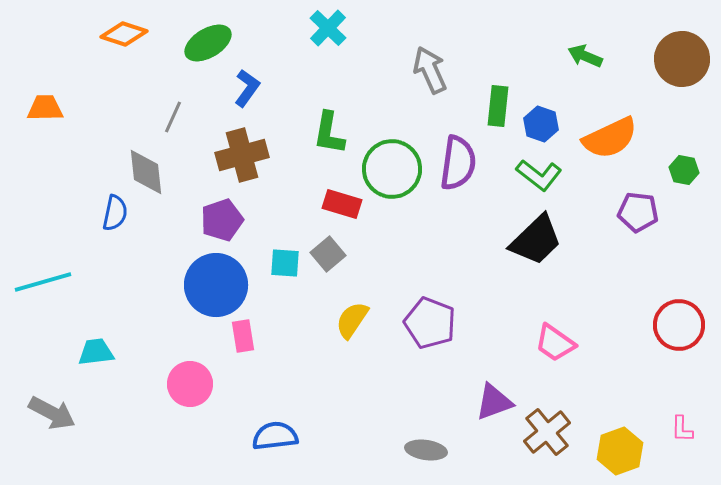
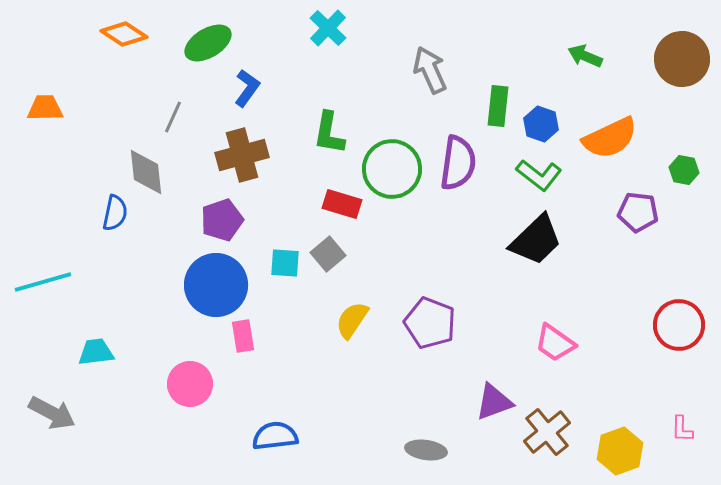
orange diamond at (124, 34): rotated 15 degrees clockwise
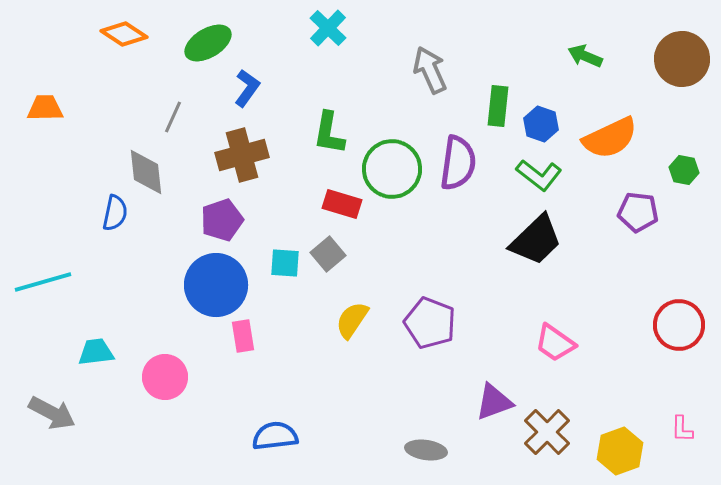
pink circle at (190, 384): moved 25 px left, 7 px up
brown cross at (547, 432): rotated 6 degrees counterclockwise
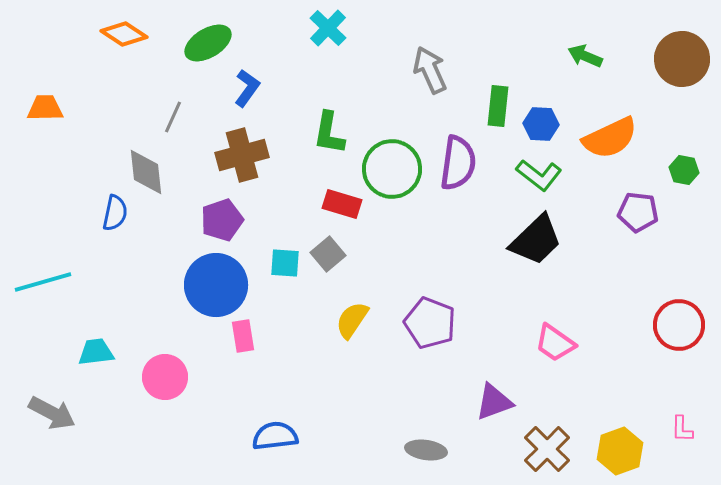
blue hexagon at (541, 124): rotated 16 degrees counterclockwise
brown cross at (547, 432): moved 17 px down
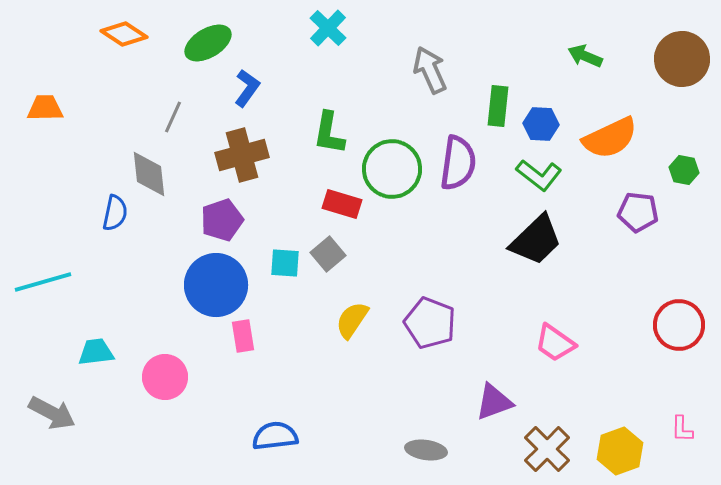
gray diamond at (146, 172): moved 3 px right, 2 px down
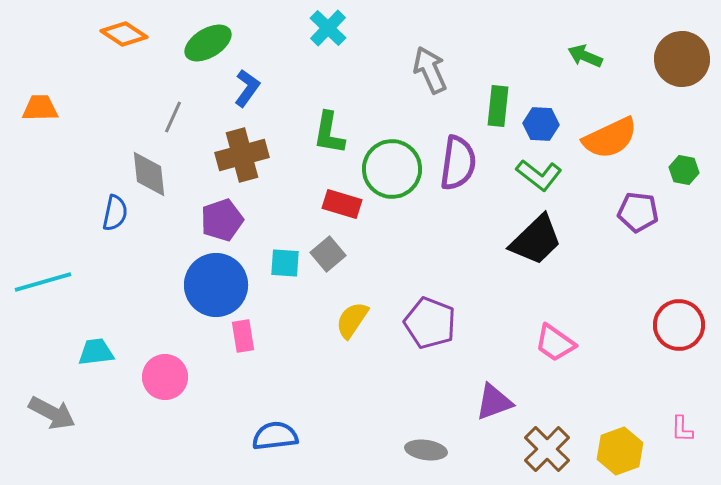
orange trapezoid at (45, 108): moved 5 px left
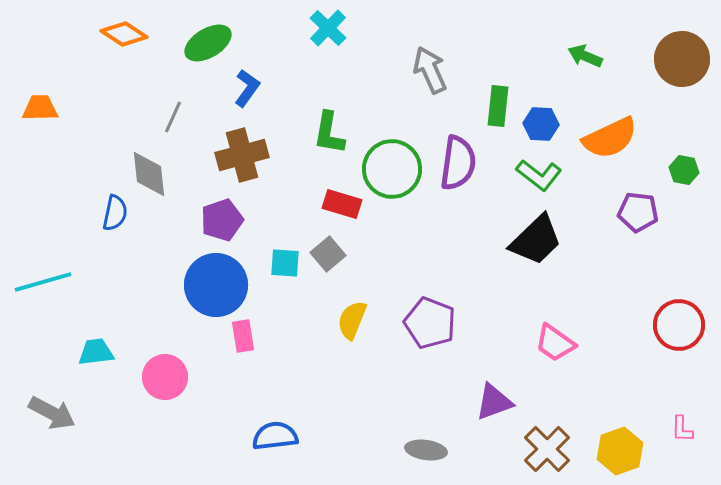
yellow semicircle at (352, 320): rotated 12 degrees counterclockwise
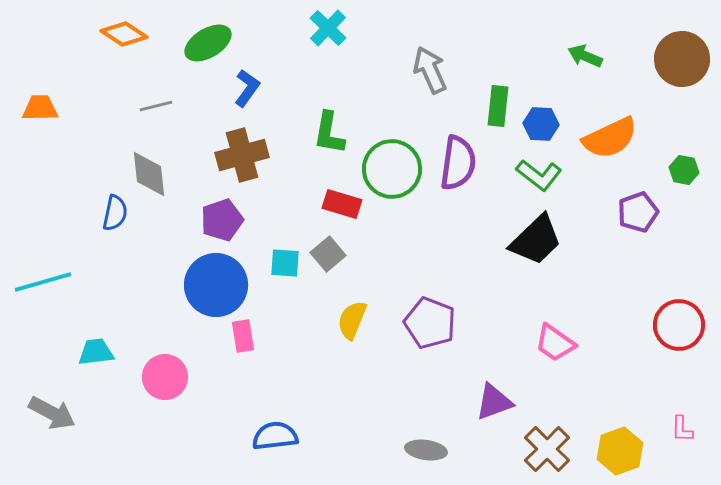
gray line at (173, 117): moved 17 px left, 11 px up; rotated 52 degrees clockwise
purple pentagon at (638, 212): rotated 27 degrees counterclockwise
